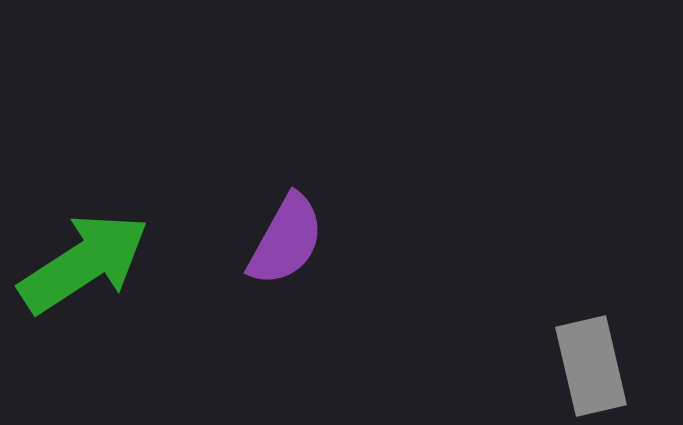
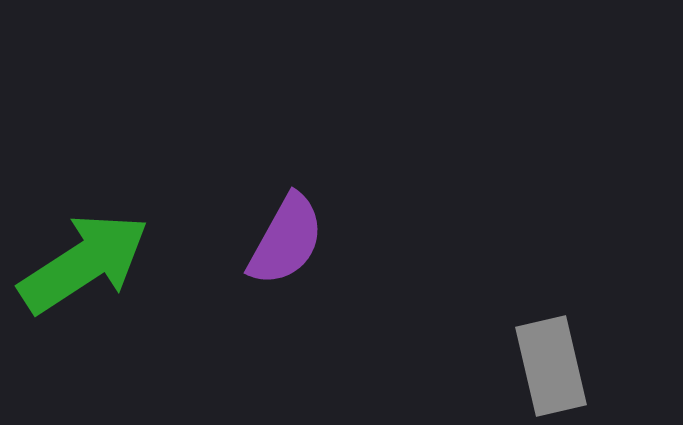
gray rectangle: moved 40 px left
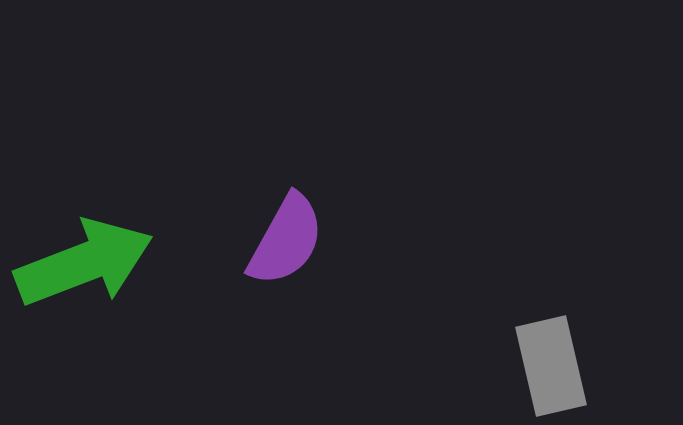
green arrow: rotated 12 degrees clockwise
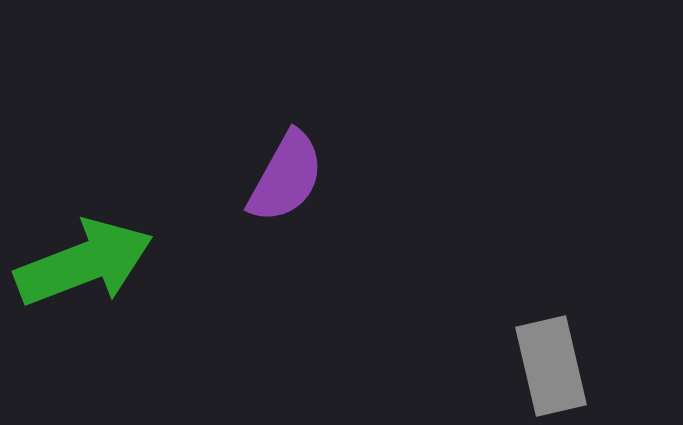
purple semicircle: moved 63 px up
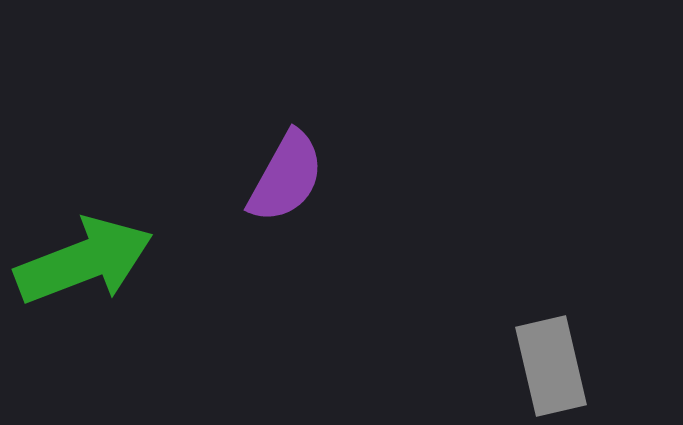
green arrow: moved 2 px up
